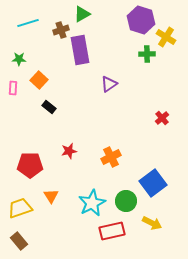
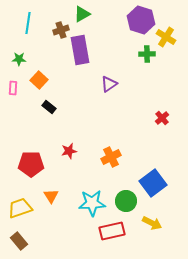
cyan line: rotated 65 degrees counterclockwise
red pentagon: moved 1 px right, 1 px up
cyan star: rotated 24 degrees clockwise
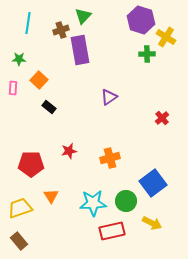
green triangle: moved 1 px right, 2 px down; rotated 18 degrees counterclockwise
purple triangle: moved 13 px down
orange cross: moved 1 px left, 1 px down; rotated 12 degrees clockwise
cyan star: moved 1 px right
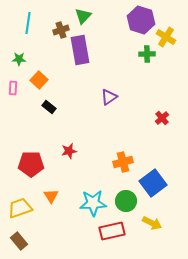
orange cross: moved 13 px right, 4 px down
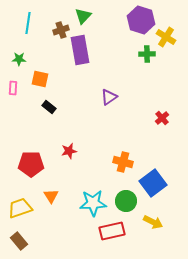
orange square: moved 1 px right, 1 px up; rotated 30 degrees counterclockwise
orange cross: rotated 30 degrees clockwise
yellow arrow: moved 1 px right, 1 px up
